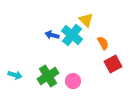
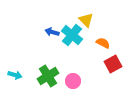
blue arrow: moved 3 px up
orange semicircle: rotated 32 degrees counterclockwise
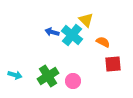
orange semicircle: moved 1 px up
red square: rotated 24 degrees clockwise
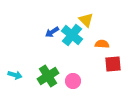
blue arrow: rotated 48 degrees counterclockwise
orange semicircle: moved 1 px left, 2 px down; rotated 24 degrees counterclockwise
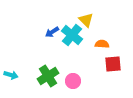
cyan arrow: moved 4 px left
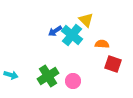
blue arrow: moved 3 px right, 1 px up
red square: rotated 24 degrees clockwise
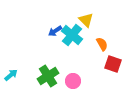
orange semicircle: rotated 56 degrees clockwise
cyan arrow: rotated 56 degrees counterclockwise
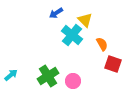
yellow triangle: moved 1 px left
blue arrow: moved 1 px right, 18 px up
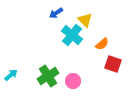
orange semicircle: rotated 80 degrees clockwise
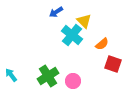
blue arrow: moved 1 px up
yellow triangle: moved 1 px left, 1 px down
cyan arrow: rotated 88 degrees counterclockwise
